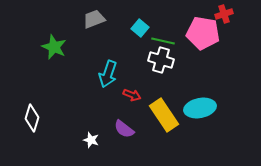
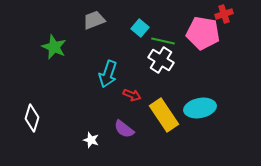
gray trapezoid: moved 1 px down
white cross: rotated 15 degrees clockwise
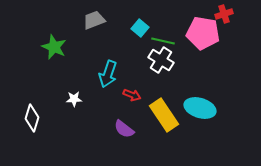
cyan ellipse: rotated 28 degrees clockwise
white star: moved 17 px left, 41 px up; rotated 21 degrees counterclockwise
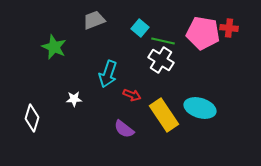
red cross: moved 5 px right, 14 px down; rotated 24 degrees clockwise
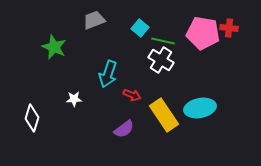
cyan ellipse: rotated 28 degrees counterclockwise
purple semicircle: rotated 75 degrees counterclockwise
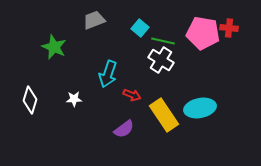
white diamond: moved 2 px left, 18 px up
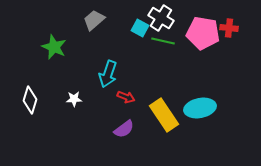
gray trapezoid: rotated 20 degrees counterclockwise
cyan square: rotated 12 degrees counterclockwise
white cross: moved 42 px up
red arrow: moved 6 px left, 2 px down
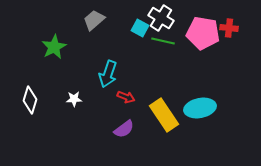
green star: rotated 20 degrees clockwise
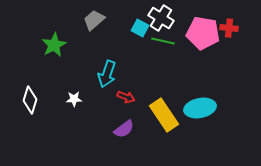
green star: moved 2 px up
cyan arrow: moved 1 px left
